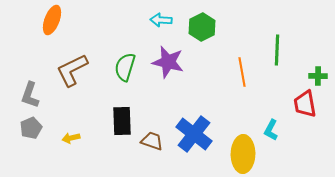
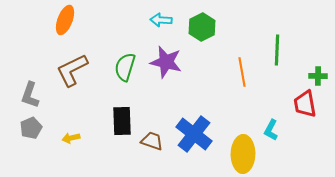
orange ellipse: moved 13 px right
purple star: moved 2 px left
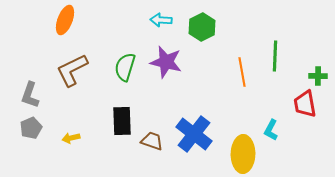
green line: moved 2 px left, 6 px down
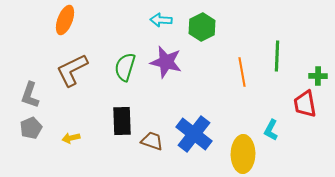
green line: moved 2 px right
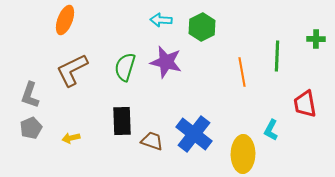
green cross: moved 2 px left, 37 px up
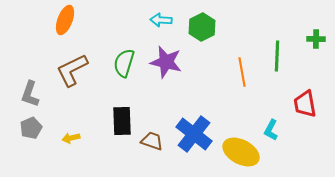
green semicircle: moved 1 px left, 4 px up
gray L-shape: moved 1 px up
yellow ellipse: moved 2 px left, 2 px up; rotated 63 degrees counterclockwise
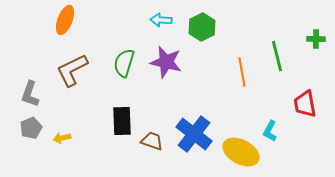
green line: rotated 16 degrees counterclockwise
cyan L-shape: moved 1 px left, 1 px down
yellow arrow: moved 9 px left
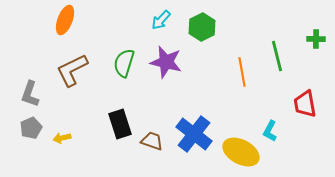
cyan arrow: rotated 50 degrees counterclockwise
black rectangle: moved 2 px left, 3 px down; rotated 16 degrees counterclockwise
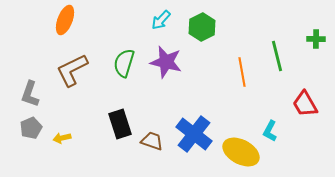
red trapezoid: rotated 20 degrees counterclockwise
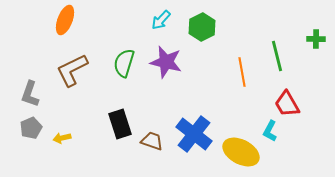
red trapezoid: moved 18 px left
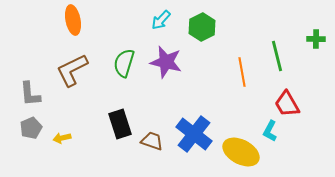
orange ellipse: moved 8 px right; rotated 32 degrees counterclockwise
gray L-shape: rotated 24 degrees counterclockwise
